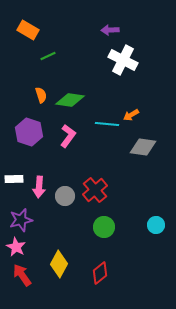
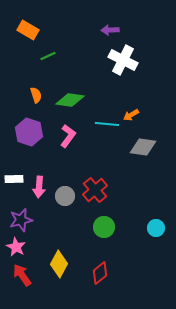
orange semicircle: moved 5 px left
cyan circle: moved 3 px down
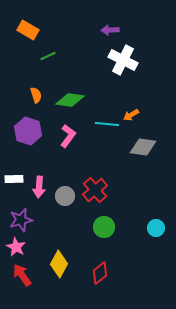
purple hexagon: moved 1 px left, 1 px up
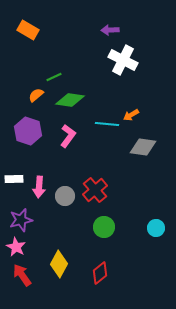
green line: moved 6 px right, 21 px down
orange semicircle: rotated 112 degrees counterclockwise
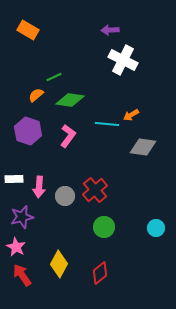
purple star: moved 1 px right, 3 px up
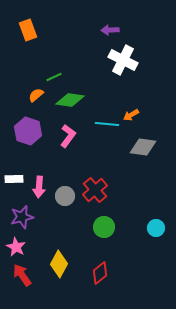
orange rectangle: rotated 40 degrees clockwise
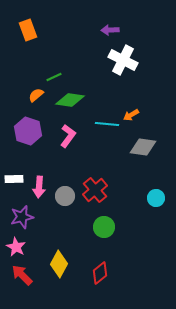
cyan circle: moved 30 px up
red arrow: rotated 10 degrees counterclockwise
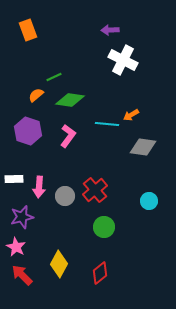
cyan circle: moved 7 px left, 3 px down
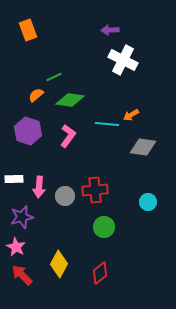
red cross: rotated 35 degrees clockwise
cyan circle: moved 1 px left, 1 px down
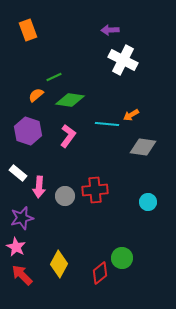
white rectangle: moved 4 px right, 6 px up; rotated 42 degrees clockwise
purple star: moved 1 px down
green circle: moved 18 px right, 31 px down
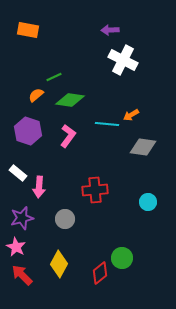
orange rectangle: rotated 60 degrees counterclockwise
gray circle: moved 23 px down
